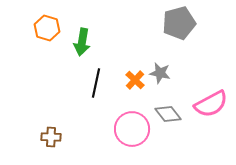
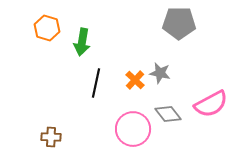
gray pentagon: rotated 16 degrees clockwise
pink circle: moved 1 px right
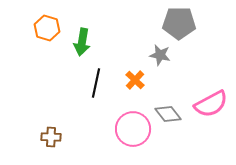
gray star: moved 18 px up
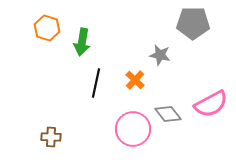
gray pentagon: moved 14 px right
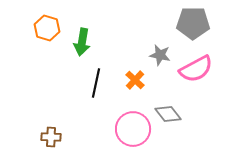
pink semicircle: moved 15 px left, 35 px up
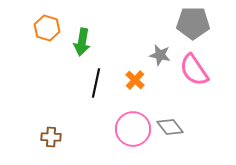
pink semicircle: moved 2 px left, 1 px down; rotated 84 degrees clockwise
gray diamond: moved 2 px right, 13 px down
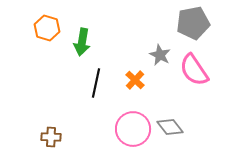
gray pentagon: rotated 12 degrees counterclockwise
gray star: rotated 15 degrees clockwise
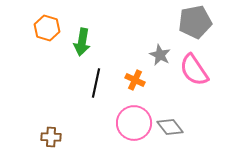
gray pentagon: moved 2 px right, 1 px up
orange cross: rotated 18 degrees counterclockwise
pink circle: moved 1 px right, 6 px up
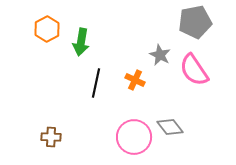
orange hexagon: moved 1 px down; rotated 15 degrees clockwise
green arrow: moved 1 px left
pink circle: moved 14 px down
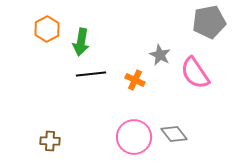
gray pentagon: moved 14 px right
pink semicircle: moved 1 px right, 3 px down
black line: moved 5 px left, 9 px up; rotated 72 degrees clockwise
gray diamond: moved 4 px right, 7 px down
brown cross: moved 1 px left, 4 px down
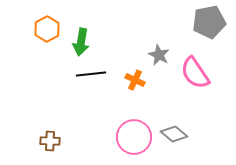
gray star: moved 1 px left
gray diamond: rotated 12 degrees counterclockwise
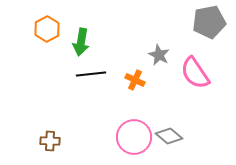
gray diamond: moved 5 px left, 2 px down
